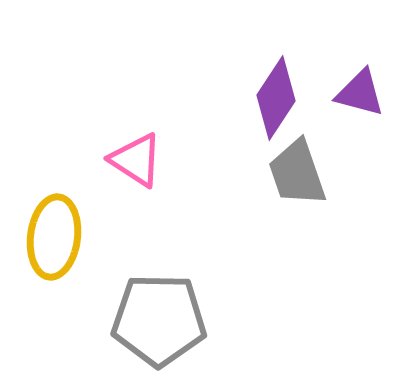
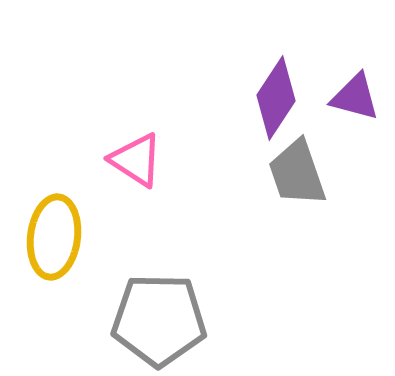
purple triangle: moved 5 px left, 4 px down
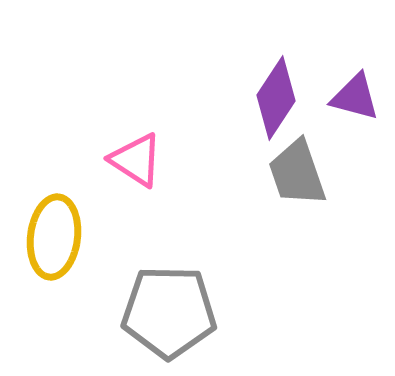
gray pentagon: moved 10 px right, 8 px up
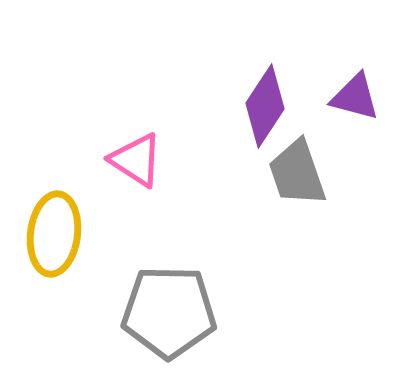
purple diamond: moved 11 px left, 8 px down
yellow ellipse: moved 3 px up
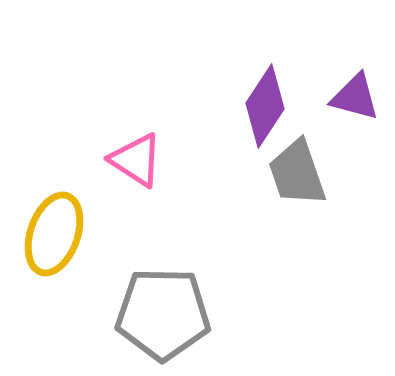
yellow ellipse: rotated 12 degrees clockwise
gray pentagon: moved 6 px left, 2 px down
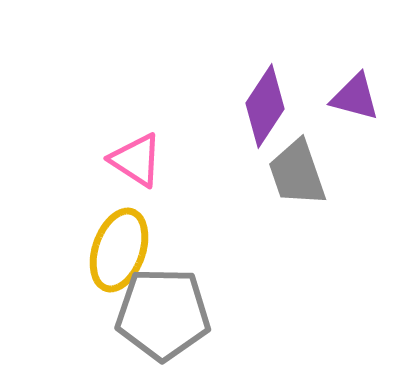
yellow ellipse: moved 65 px right, 16 px down
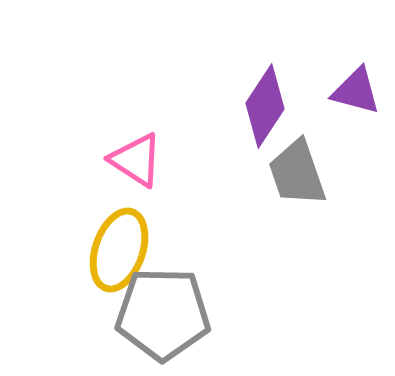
purple triangle: moved 1 px right, 6 px up
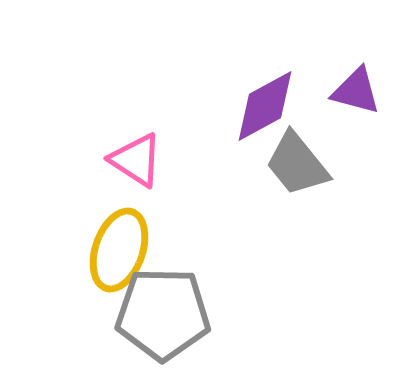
purple diamond: rotated 28 degrees clockwise
gray trapezoid: moved 9 px up; rotated 20 degrees counterclockwise
